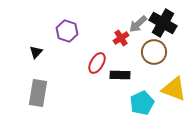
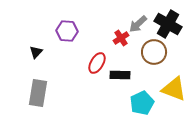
black cross: moved 5 px right, 1 px down
purple hexagon: rotated 15 degrees counterclockwise
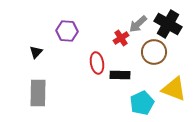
red ellipse: rotated 40 degrees counterclockwise
gray rectangle: rotated 8 degrees counterclockwise
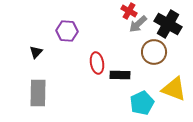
red cross: moved 8 px right, 27 px up; rotated 28 degrees counterclockwise
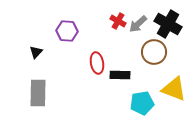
red cross: moved 11 px left, 10 px down
cyan pentagon: rotated 15 degrees clockwise
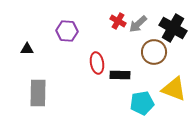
black cross: moved 5 px right, 4 px down
black triangle: moved 9 px left, 3 px up; rotated 48 degrees clockwise
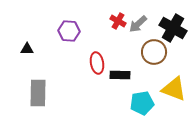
purple hexagon: moved 2 px right
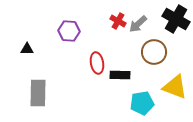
black cross: moved 3 px right, 9 px up
yellow triangle: moved 1 px right, 2 px up
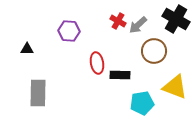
gray arrow: moved 1 px down
brown circle: moved 1 px up
